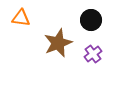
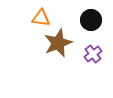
orange triangle: moved 20 px right
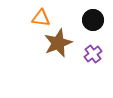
black circle: moved 2 px right
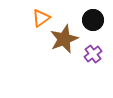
orange triangle: rotated 42 degrees counterclockwise
brown star: moved 6 px right, 4 px up
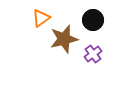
brown star: rotated 8 degrees clockwise
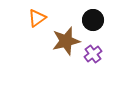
orange triangle: moved 4 px left
brown star: moved 2 px right, 2 px down
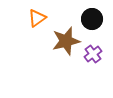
black circle: moved 1 px left, 1 px up
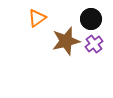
black circle: moved 1 px left
purple cross: moved 1 px right, 10 px up
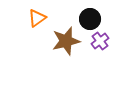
black circle: moved 1 px left
purple cross: moved 6 px right, 3 px up
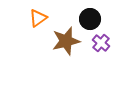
orange triangle: moved 1 px right
purple cross: moved 1 px right, 2 px down; rotated 12 degrees counterclockwise
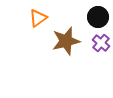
black circle: moved 8 px right, 2 px up
